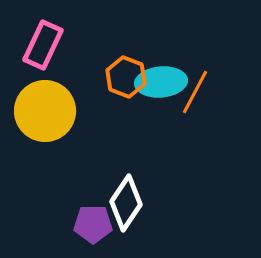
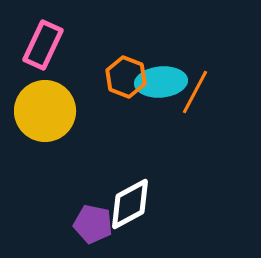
white diamond: moved 4 px right, 1 px down; rotated 28 degrees clockwise
purple pentagon: rotated 12 degrees clockwise
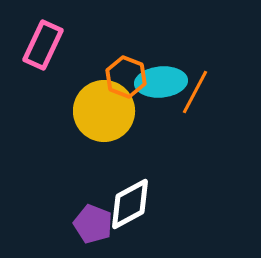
yellow circle: moved 59 px right
purple pentagon: rotated 9 degrees clockwise
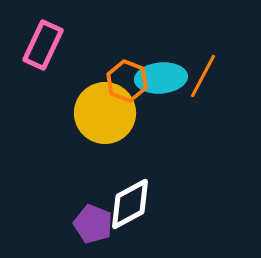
orange hexagon: moved 1 px right, 4 px down
cyan ellipse: moved 4 px up
orange line: moved 8 px right, 16 px up
yellow circle: moved 1 px right, 2 px down
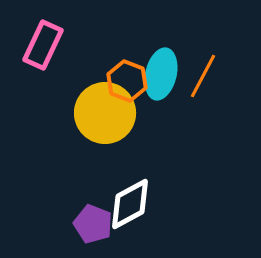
cyan ellipse: moved 4 px up; rotated 72 degrees counterclockwise
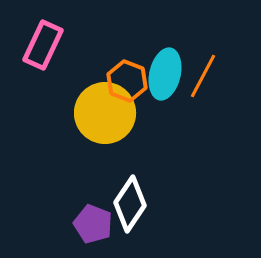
cyan ellipse: moved 4 px right
white diamond: rotated 28 degrees counterclockwise
